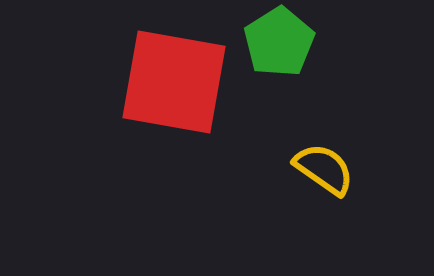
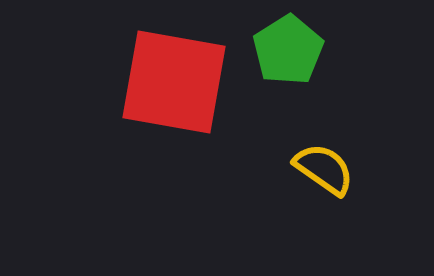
green pentagon: moved 9 px right, 8 px down
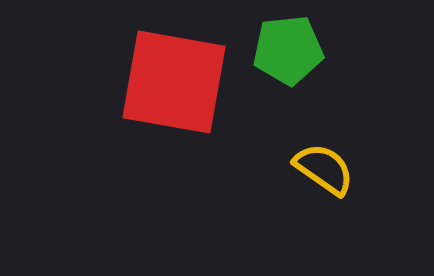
green pentagon: rotated 26 degrees clockwise
